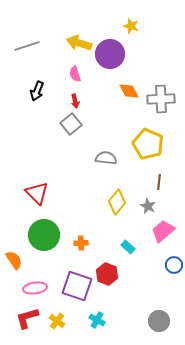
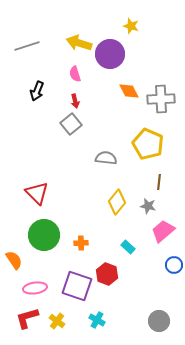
gray star: rotated 14 degrees counterclockwise
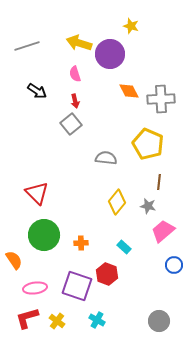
black arrow: rotated 78 degrees counterclockwise
cyan rectangle: moved 4 px left
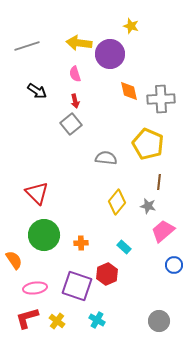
yellow arrow: rotated 10 degrees counterclockwise
orange diamond: rotated 15 degrees clockwise
red hexagon: rotated 15 degrees clockwise
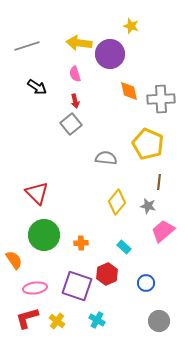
black arrow: moved 4 px up
blue circle: moved 28 px left, 18 px down
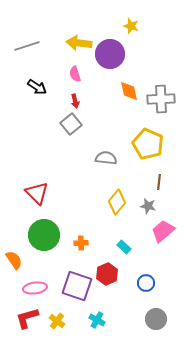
gray circle: moved 3 px left, 2 px up
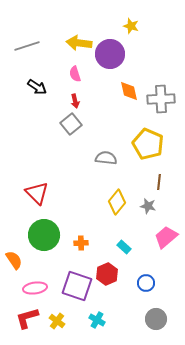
pink trapezoid: moved 3 px right, 6 px down
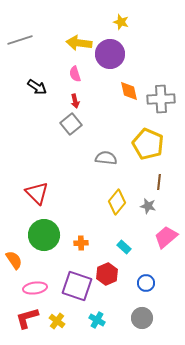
yellow star: moved 10 px left, 4 px up
gray line: moved 7 px left, 6 px up
gray circle: moved 14 px left, 1 px up
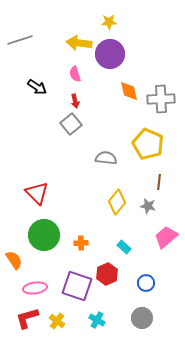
yellow star: moved 12 px left; rotated 21 degrees counterclockwise
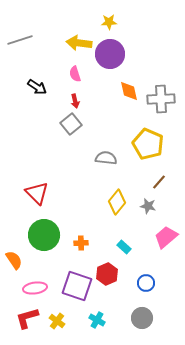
brown line: rotated 35 degrees clockwise
